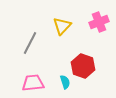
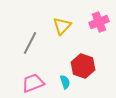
pink trapezoid: rotated 15 degrees counterclockwise
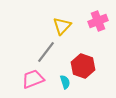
pink cross: moved 1 px left, 1 px up
gray line: moved 16 px right, 9 px down; rotated 10 degrees clockwise
pink trapezoid: moved 4 px up
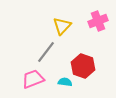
cyan semicircle: rotated 64 degrees counterclockwise
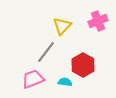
red hexagon: moved 1 px up; rotated 10 degrees clockwise
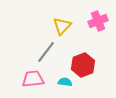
red hexagon: rotated 10 degrees clockwise
pink trapezoid: rotated 15 degrees clockwise
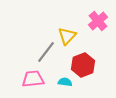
pink cross: rotated 18 degrees counterclockwise
yellow triangle: moved 5 px right, 10 px down
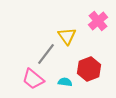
yellow triangle: rotated 18 degrees counterclockwise
gray line: moved 2 px down
red hexagon: moved 6 px right, 4 px down
pink trapezoid: rotated 135 degrees counterclockwise
